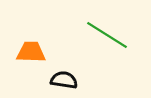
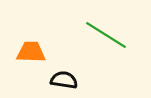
green line: moved 1 px left
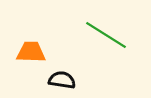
black semicircle: moved 2 px left
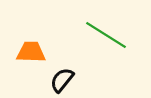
black semicircle: rotated 60 degrees counterclockwise
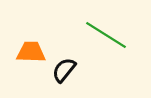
black semicircle: moved 2 px right, 10 px up
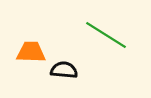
black semicircle: rotated 56 degrees clockwise
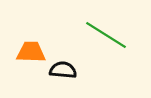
black semicircle: moved 1 px left
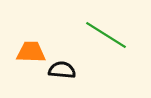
black semicircle: moved 1 px left
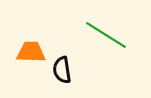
black semicircle: rotated 104 degrees counterclockwise
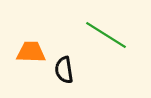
black semicircle: moved 2 px right
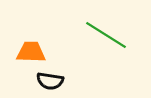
black semicircle: moved 14 px left, 11 px down; rotated 72 degrees counterclockwise
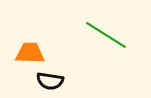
orange trapezoid: moved 1 px left, 1 px down
